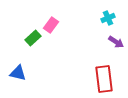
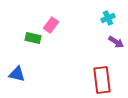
green rectangle: rotated 56 degrees clockwise
blue triangle: moved 1 px left, 1 px down
red rectangle: moved 2 px left, 1 px down
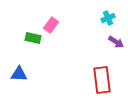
blue triangle: moved 2 px right; rotated 12 degrees counterclockwise
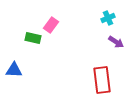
blue triangle: moved 5 px left, 4 px up
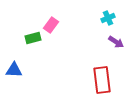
green rectangle: rotated 28 degrees counterclockwise
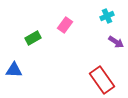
cyan cross: moved 1 px left, 2 px up
pink rectangle: moved 14 px right
green rectangle: rotated 14 degrees counterclockwise
red rectangle: rotated 28 degrees counterclockwise
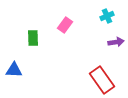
green rectangle: rotated 63 degrees counterclockwise
purple arrow: rotated 42 degrees counterclockwise
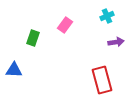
green rectangle: rotated 21 degrees clockwise
red rectangle: rotated 20 degrees clockwise
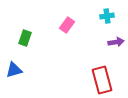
cyan cross: rotated 16 degrees clockwise
pink rectangle: moved 2 px right
green rectangle: moved 8 px left
blue triangle: rotated 18 degrees counterclockwise
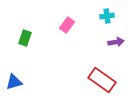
blue triangle: moved 12 px down
red rectangle: rotated 40 degrees counterclockwise
